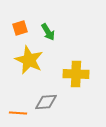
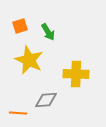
orange square: moved 2 px up
gray diamond: moved 2 px up
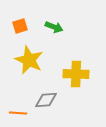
green arrow: moved 6 px right, 5 px up; rotated 36 degrees counterclockwise
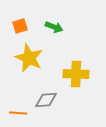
yellow star: moved 2 px up
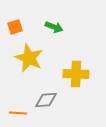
orange square: moved 5 px left, 1 px down
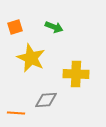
yellow star: moved 2 px right
orange line: moved 2 px left
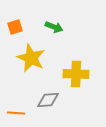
gray diamond: moved 2 px right
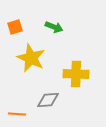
orange line: moved 1 px right, 1 px down
